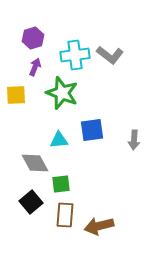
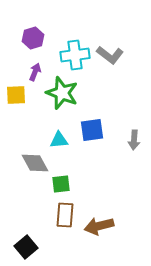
purple arrow: moved 5 px down
black square: moved 5 px left, 45 px down
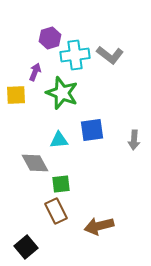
purple hexagon: moved 17 px right
brown rectangle: moved 9 px left, 4 px up; rotated 30 degrees counterclockwise
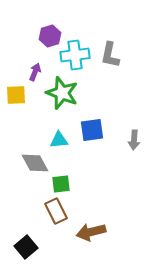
purple hexagon: moved 2 px up
gray L-shape: rotated 64 degrees clockwise
brown arrow: moved 8 px left, 6 px down
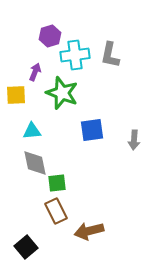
cyan triangle: moved 27 px left, 9 px up
gray diamond: rotated 16 degrees clockwise
green square: moved 4 px left, 1 px up
brown arrow: moved 2 px left, 1 px up
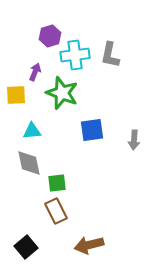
gray diamond: moved 6 px left
brown arrow: moved 14 px down
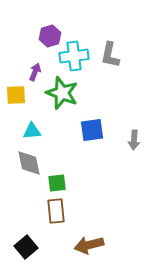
cyan cross: moved 1 px left, 1 px down
brown rectangle: rotated 20 degrees clockwise
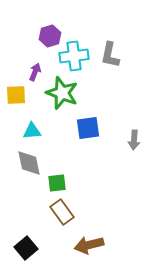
blue square: moved 4 px left, 2 px up
brown rectangle: moved 6 px right, 1 px down; rotated 30 degrees counterclockwise
black square: moved 1 px down
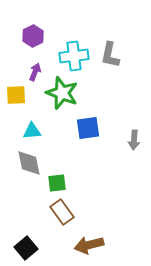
purple hexagon: moved 17 px left; rotated 10 degrees counterclockwise
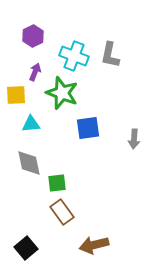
cyan cross: rotated 28 degrees clockwise
cyan triangle: moved 1 px left, 7 px up
gray arrow: moved 1 px up
brown arrow: moved 5 px right
